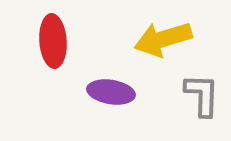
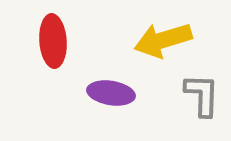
yellow arrow: moved 1 px down
purple ellipse: moved 1 px down
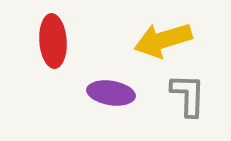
gray L-shape: moved 14 px left
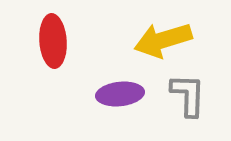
purple ellipse: moved 9 px right, 1 px down; rotated 15 degrees counterclockwise
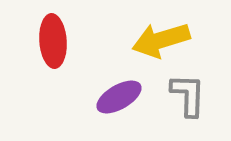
yellow arrow: moved 2 px left
purple ellipse: moved 1 px left, 3 px down; rotated 24 degrees counterclockwise
